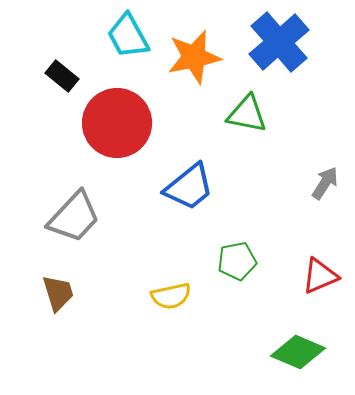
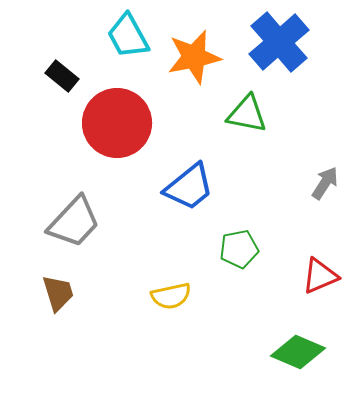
gray trapezoid: moved 5 px down
green pentagon: moved 2 px right, 12 px up
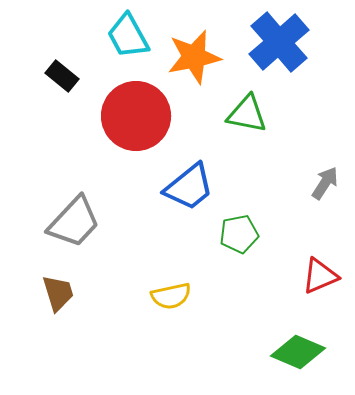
red circle: moved 19 px right, 7 px up
green pentagon: moved 15 px up
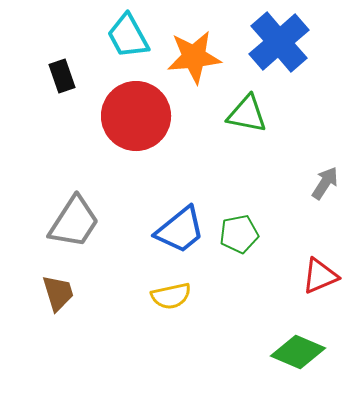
orange star: rotated 6 degrees clockwise
black rectangle: rotated 32 degrees clockwise
blue trapezoid: moved 9 px left, 43 px down
gray trapezoid: rotated 10 degrees counterclockwise
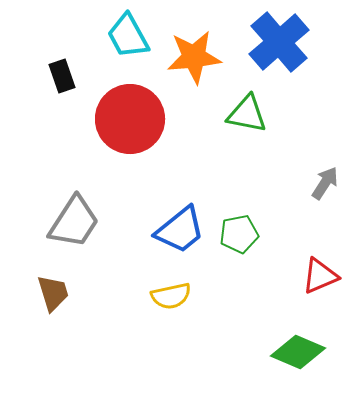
red circle: moved 6 px left, 3 px down
brown trapezoid: moved 5 px left
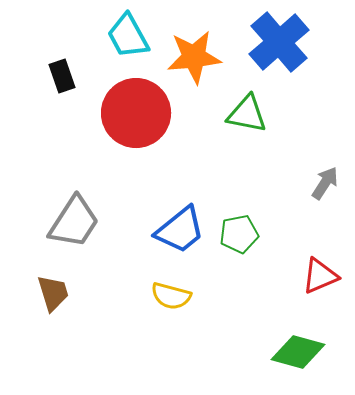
red circle: moved 6 px right, 6 px up
yellow semicircle: rotated 27 degrees clockwise
green diamond: rotated 8 degrees counterclockwise
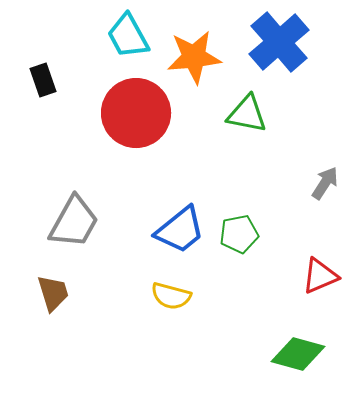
black rectangle: moved 19 px left, 4 px down
gray trapezoid: rotated 4 degrees counterclockwise
green diamond: moved 2 px down
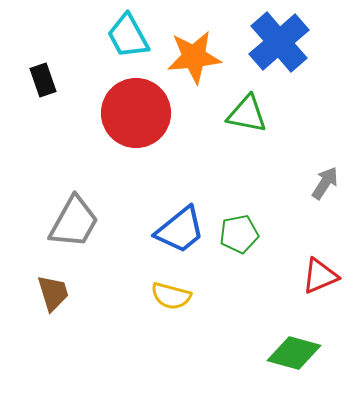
green diamond: moved 4 px left, 1 px up
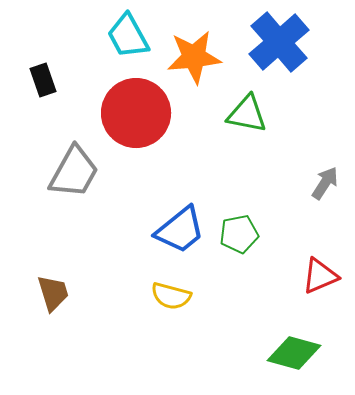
gray trapezoid: moved 50 px up
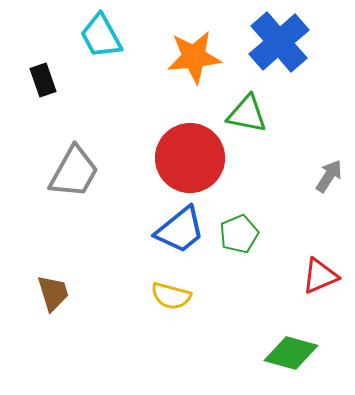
cyan trapezoid: moved 27 px left
red circle: moved 54 px right, 45 px down
gray arrow: moved 4 px right, 7 px up
green pentagon: rotated 12 degrees counterclockwise
green diamond: moved 3 px left
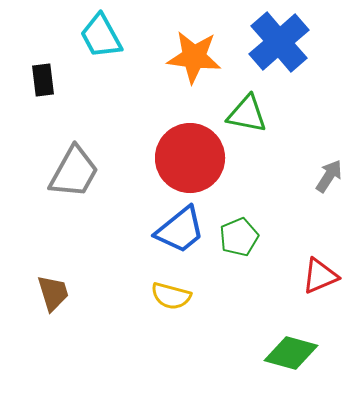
orange star: rotated 12 degrees clockwise
black rectangle: rotated 12 degrees clockwise
green pentagon: moved 3 px down
